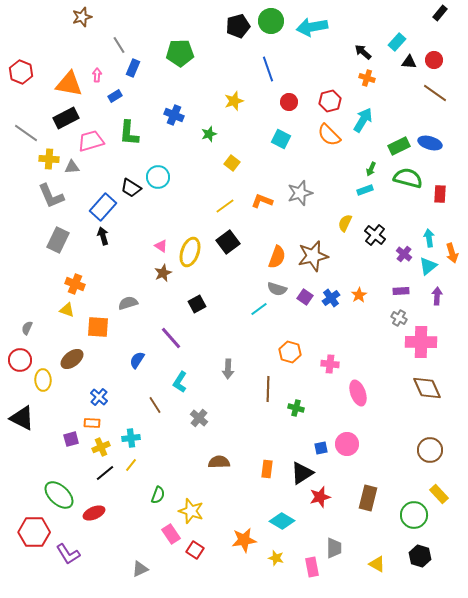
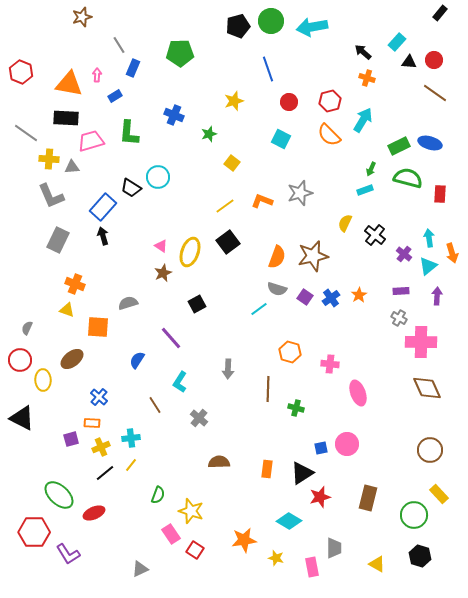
black rectangle at (66, 118): rotated 30 degrees clockwise
cyan diamond at (282, 521): moved 7 px right
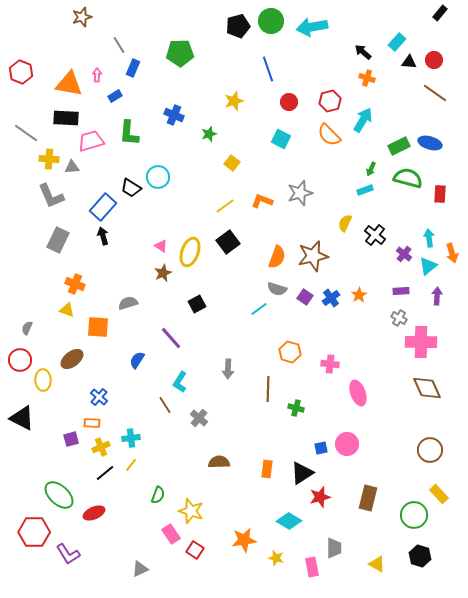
brown line at (155, 405): moved 10 px right
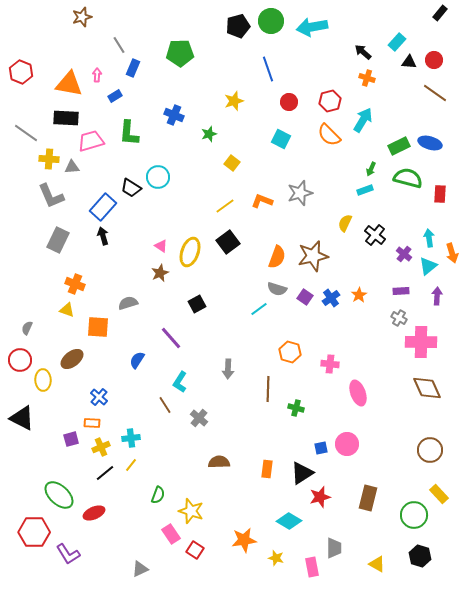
brown star at (163, 273): moved 3 px left
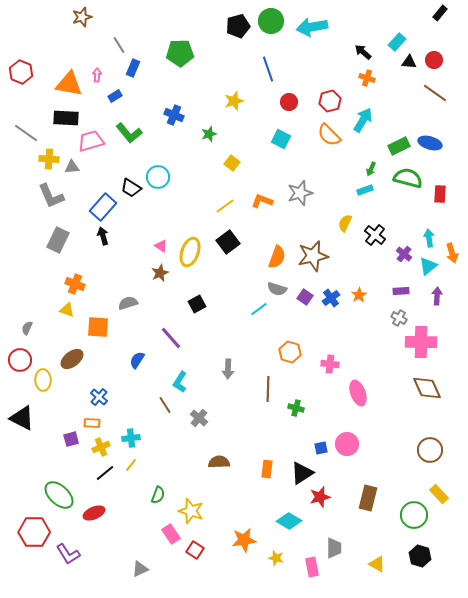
green L-shape at (129, 133): rotated 44 degrees counterclockwise
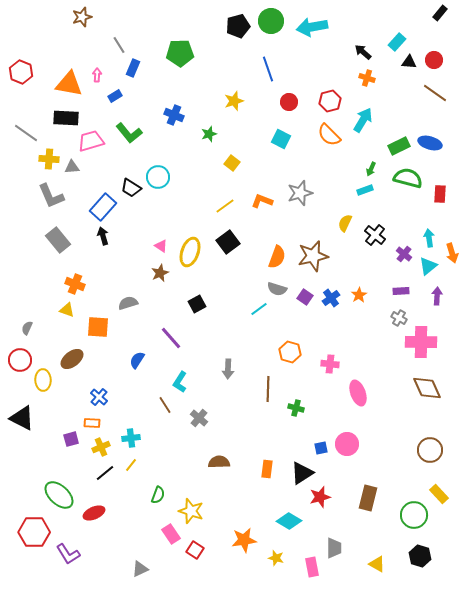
gray rectangle at (58, 240): rotated 65 degrees counterclockwise
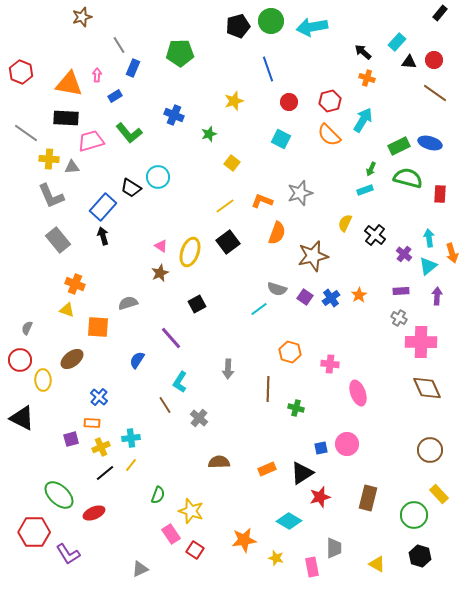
orange semicircle at (277, 257): moved 24 px up
orange rectangle at (267, 469): rotated 60 degrees clockwise
